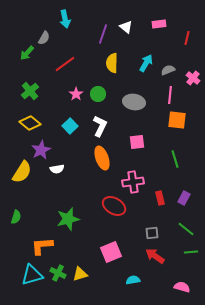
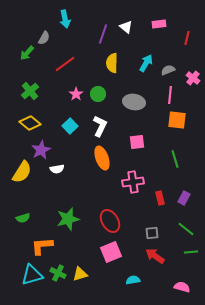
red ellipse at (114, 206): moved 4 px left, 15 px down; rotated 30 degrees clockwise
green semicircle at (16, 217): moved 7 px right, 1 px down; rotated 56 degrees clockwise
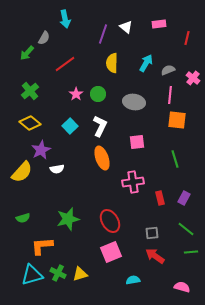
yellow semicircle at (22, 172): rotated 10 degrees clockwise
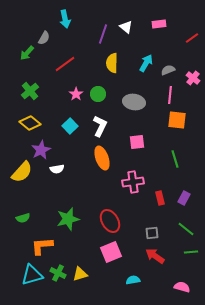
red line at (187, 38): moved 5 px right; rotated 40 degrees clockwise
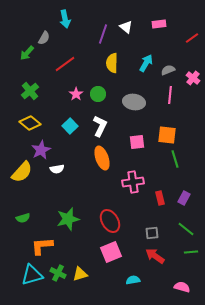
orange square at (177, 120): moved 10 px left, 15 px down
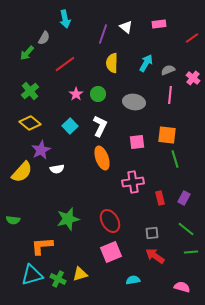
green semicircle at (23, 218): moved 10 px left, 2 px down; rotated 24 degrees clockwise
green cross at (58, 273): moved 6 px down
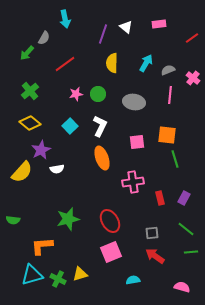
pink star at (76, 94): rotated 24 degrees clockwise
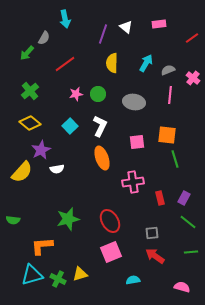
green line at (186, 229): moved 2 px right, 7 px up
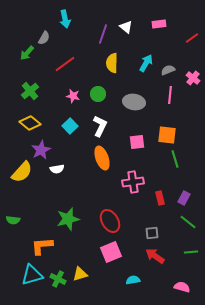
pink star at (76, 94): moved 3 px left, 2 px down; rotated 24 degrees clockwise
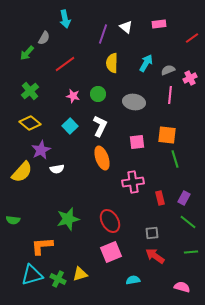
pink cross at (193, 78): moved 3 px left; rotated 24 degrees clockwise
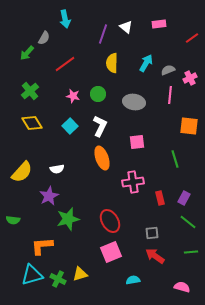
yellow diamond at (30, 123): moved 2 px right; rotated 20 degrees clockwise
orange square at (167, 135): moved 22 px right, 9 px up
purple star at (41, 150): moved 8 px right, 46 px down
